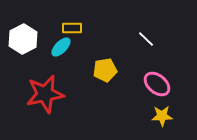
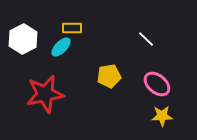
yellow pentagon: moved 4 px right, 6 px down
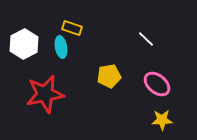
yellow rectangle: rotated 18 degrees clockwise
white hexagon: moved 1 px right, 5 px down
cyan ellipse: rotated 55 degrees counterclockwise
yellow star: moved 4 px down
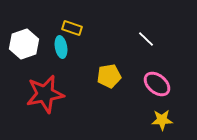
white hexagon: rotated 8 degrees clockwise
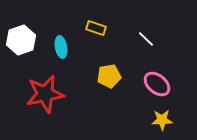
yellow rectangle: moved 24 px right
white hexagon: moved 3 px left, 4 px up
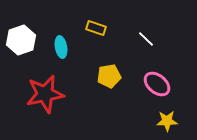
yellow star: moved 5 px right, 1 px down
